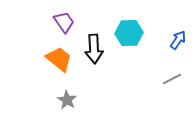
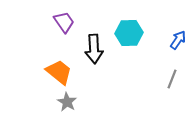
orange trapezoid: moved 13 px down
gray line: rotated 42 degrees counterclockwise
gray star: moved 2 px down
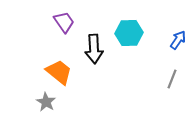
gray star: moved 21 px left
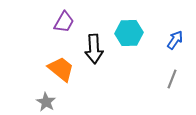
purple trapezoid: rotated 65 degrees clockwise
blue arrow: moved 3 px left
orange trapezoid: moved 2 px right, 3 px up
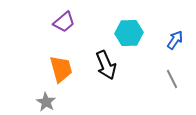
purple trapezoid: rotated 20 degrees clockwise
black arrow: moved 12 px right, 16 px down; rotated 20 degrees counterclockwise
orange trapezoid: rotated 36 degrees clockwise
gray line: rotated 48 degrees counterclockwise
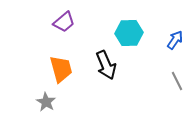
gray line: moved 5 px right, 2 px down
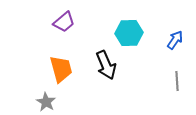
gray line: rotated 24 degrees clockwise
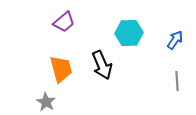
black arrow: moved 4 px left
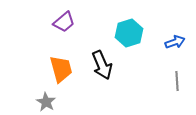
cyan hexagon: rotated 16 degrees counterclockwise
blue arrow: moved 2 px down; rotated 36 degrees clockwise
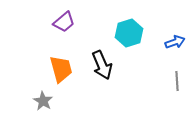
gray star: moved 3 px left, 1 px up
